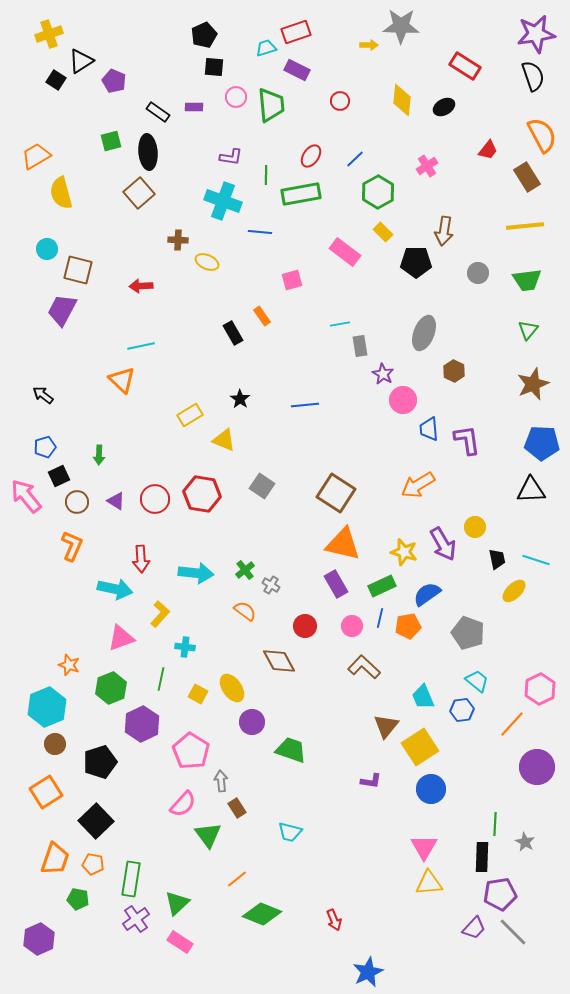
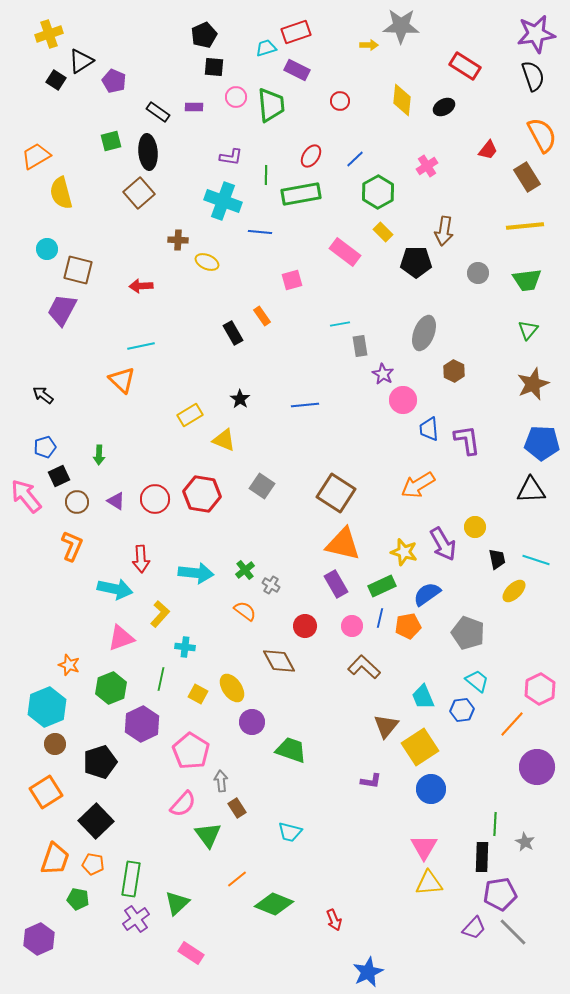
green diamond at (262, 914): moved 12 px right, 10 px up
pink rectangle at (180, 942): moved 11 px right, 11 px down
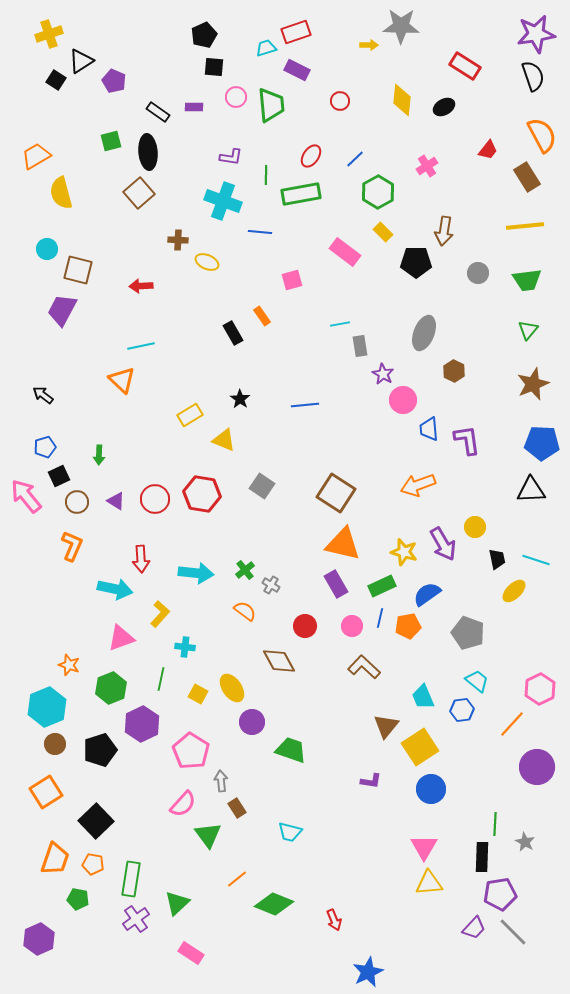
orange arrow at (418, 485): rotated 12 degrees clockwise
black pentagon at (100, 762): moved 12 px up
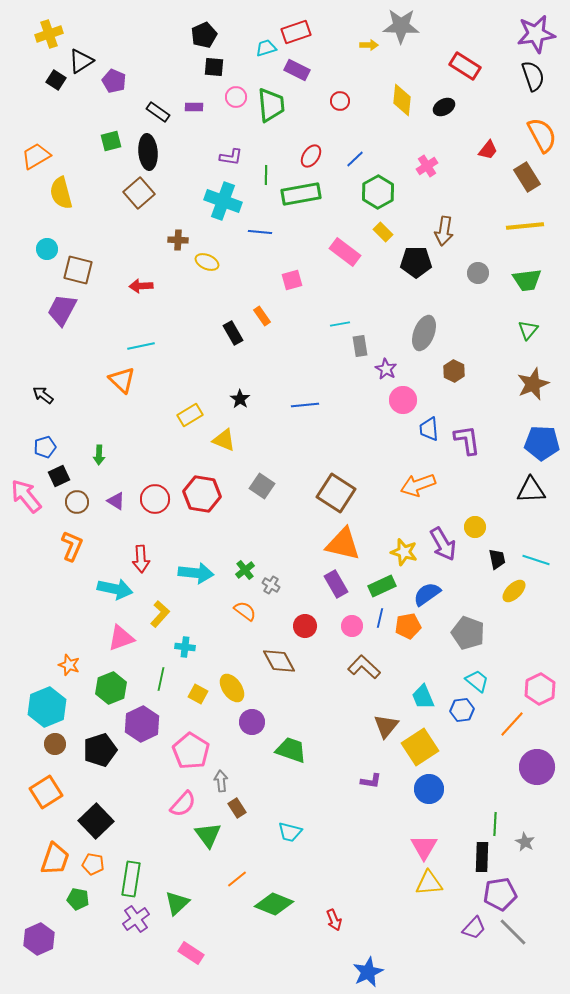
purple star at (383, 374): moved 3 px right, 5 px up
blue circle at (431, 789): moved 2 px left
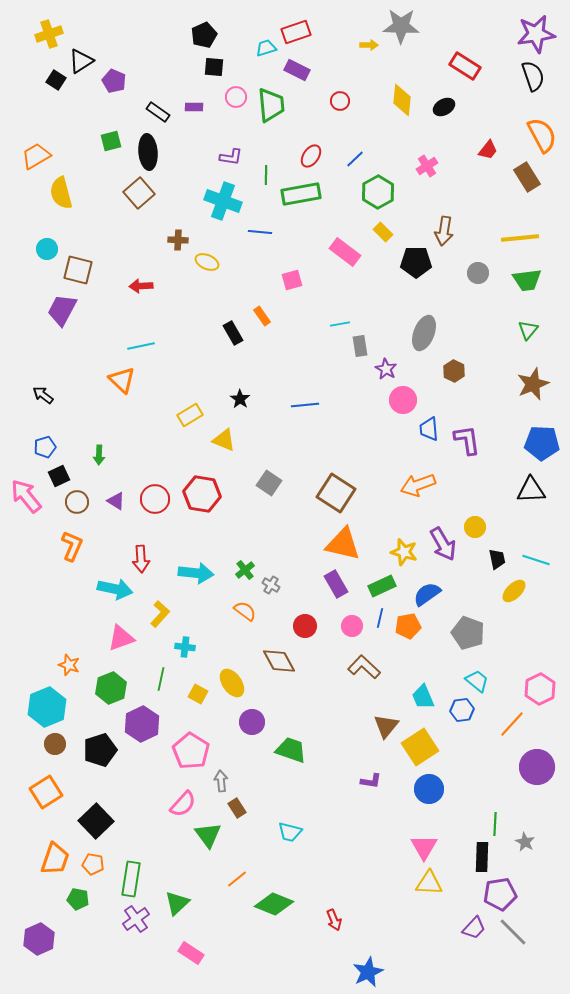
yellow line at (525, 226): moved 5 px left, 12 px down
gray square at (262, 486): moved 7 px right, 3 px up
yellow ellipse at (232, 688): moved 5 px up
yellow triangle at (429, 883): rotated 8 degrees clockwise
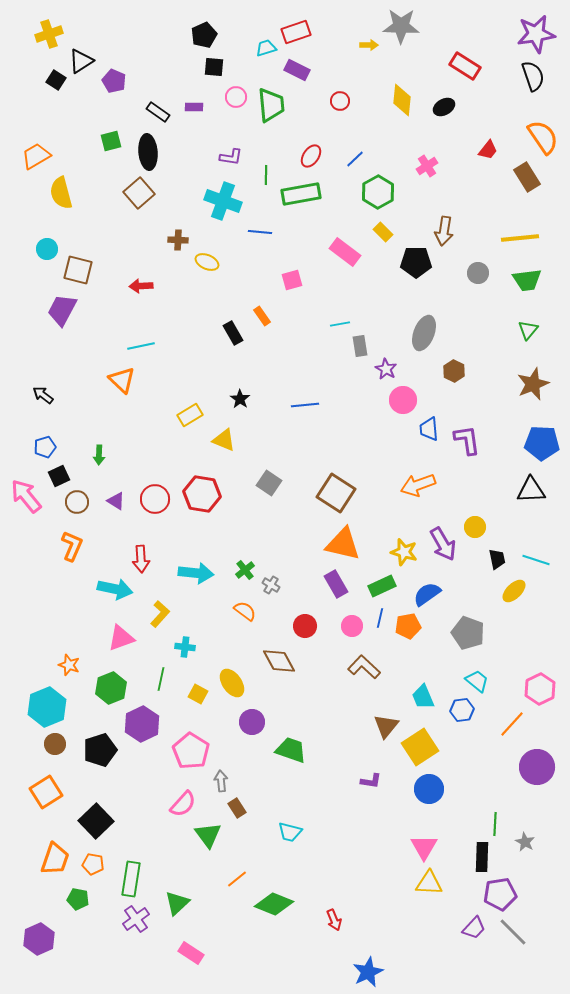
orange semicircle at (542, 135): moved 1 px right, 2 px down; rotated 6 degrees counterclockwise
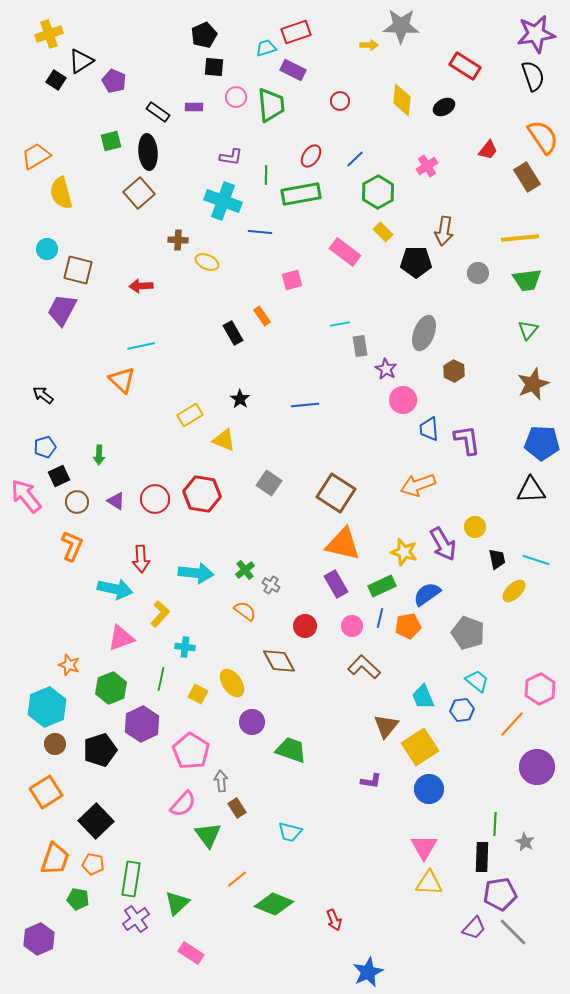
purple rectangle at (297, 70): moved 4 px left
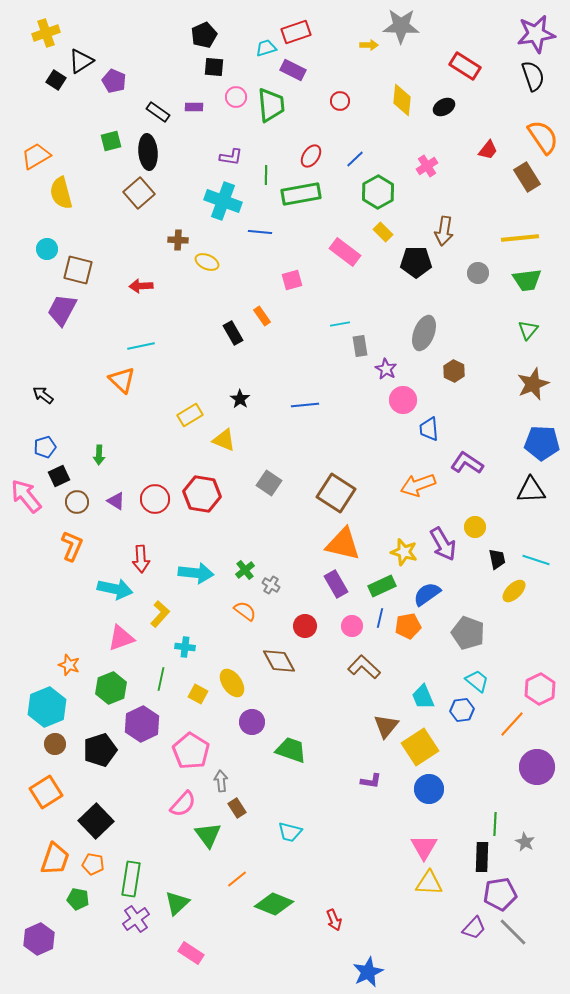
yellow cross at (49, 34): moved 3 px left, 1 px up
purple L-shape at (467, 440): moved 23 px down; rotated 48 degrees counterclockwise
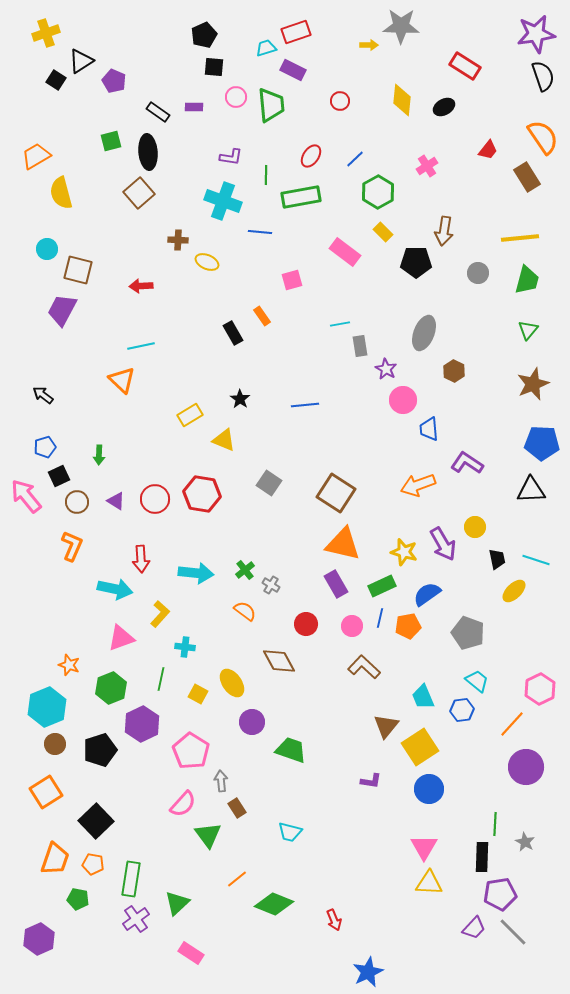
black semicircle at (533, 76): moved 10 px right
green rectangle at (301, 194): moved 3 px down
green trapezoid at (527, 280): rotated 68 degrees counterclockwise
red circle at (305, 626): moved 1 px right, 2 px up
purple circle at (537, 767): moved 11 px left
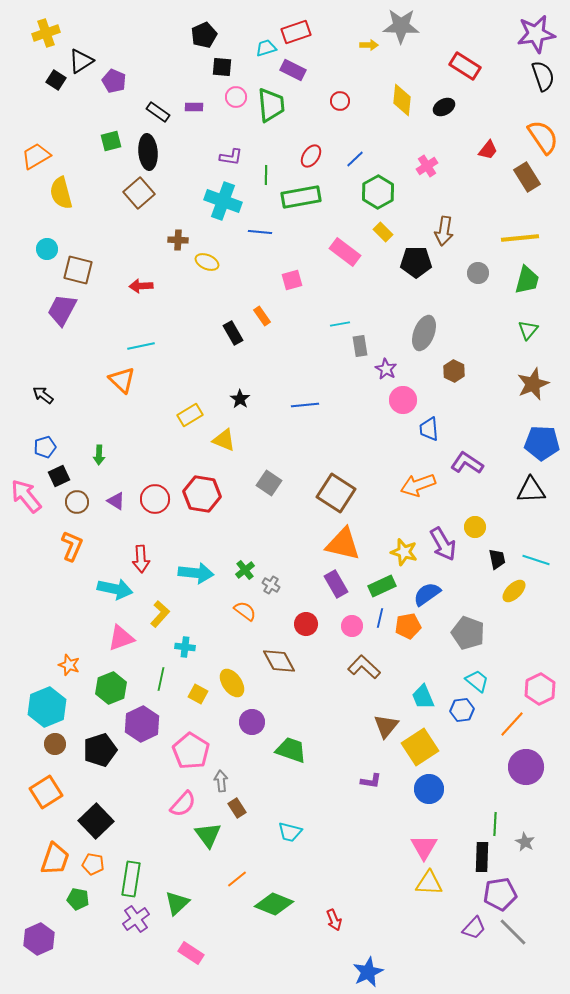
black square at (214, 67): moved 8 px right
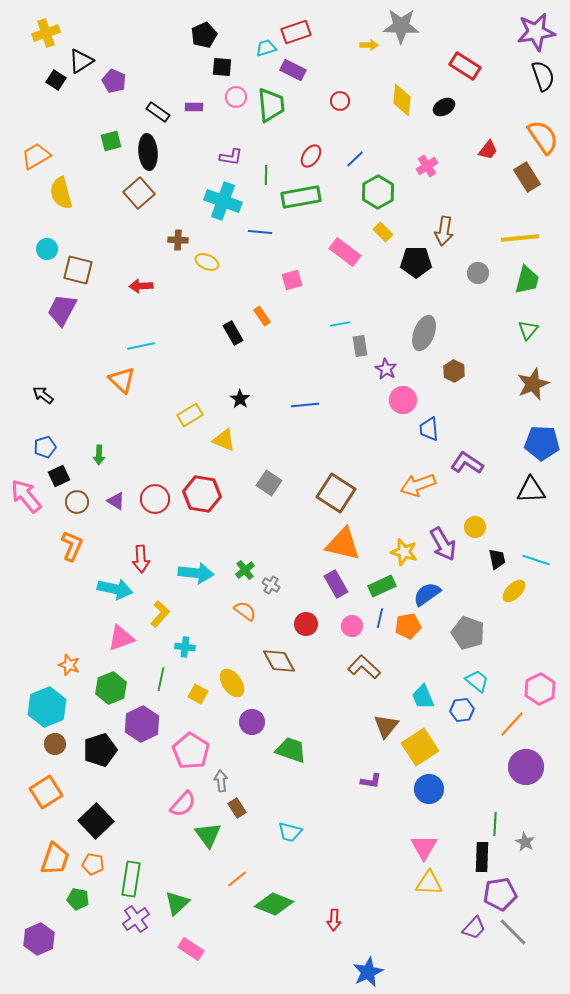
purple star at (536, 34): moved 2 px up
red arrow at (334, 920): rotated 25 degrees clockwise
pink rectangle at (191, 953): moved 4 px up
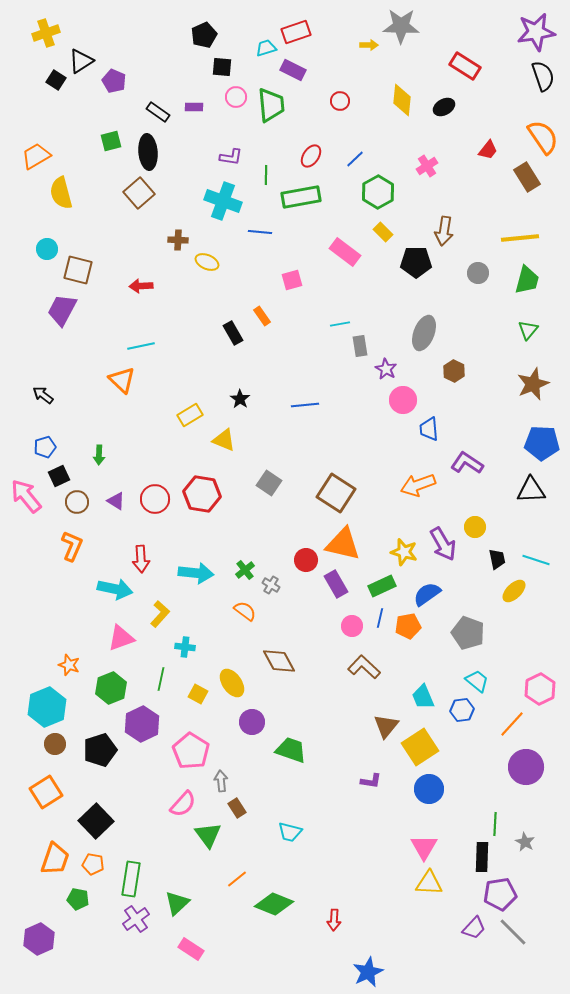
red circle at (306, 624): moved 64 px up
